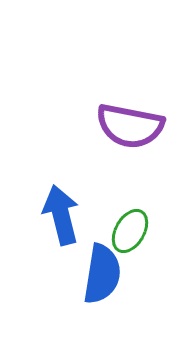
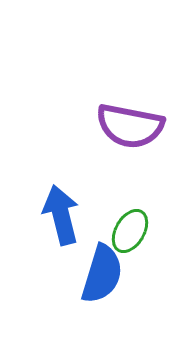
blue semicircle: rotated 8 degrees clockwise
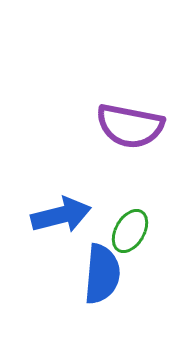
blue arrow: rotated 90 degrees clockwise
blue semicircle: rotated 12 degrees counterclockwise
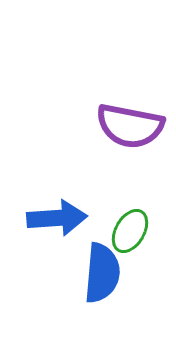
blue arrow: moved 4 px left, 3 px down; rotated 10 degrees clockwise
blue semicircle: moved 1 px up
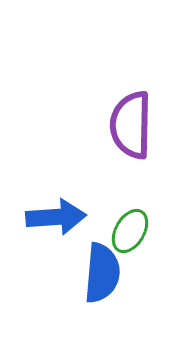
purple semicircle: moved 1 px right, 1 px up; rotated 80 degrees clockwise
blue arrow: moved 1 px left, 1 px up
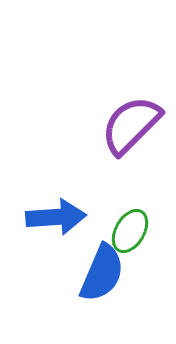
purple semicircle: rotated 44 degrees clockwise
blue semicircle: rotated 18 degrees clockwise
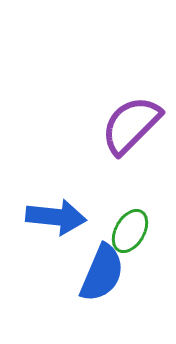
blue arrow: rotated 10 degrees clockwise
